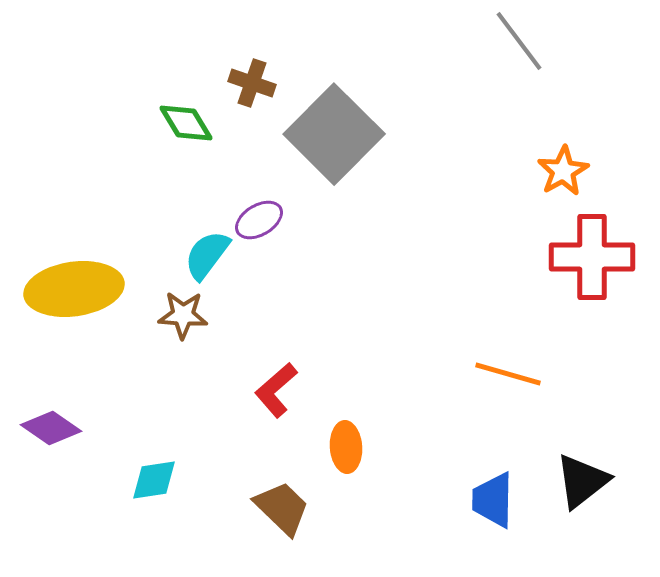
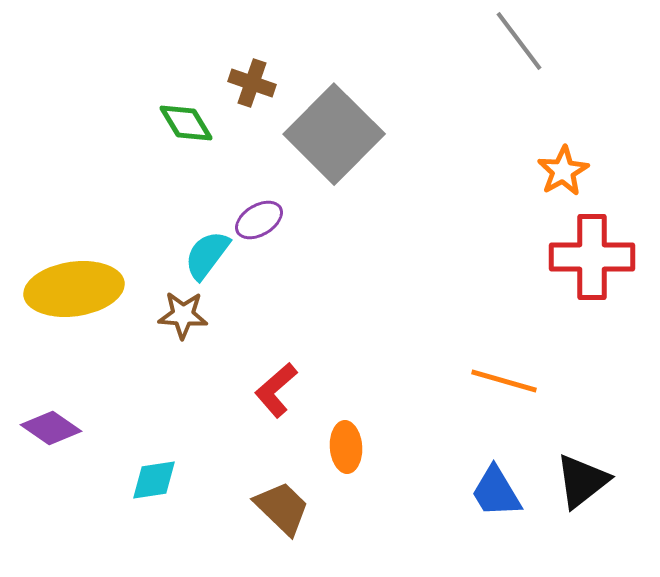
orange line: moved 4 px left, 7 px down
blue trapezoid: moved 3 px right, 8 px up; rotated 32 degrees counterclockwise
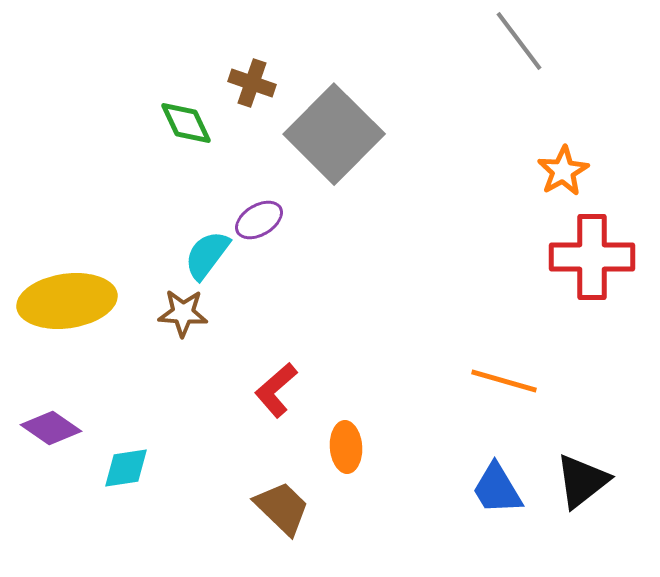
green diamond: rotated 6 degrees clockwise
yellow ellipse: moved 7 px left, 12 px down
brown star: moved 2 px up
cyan diamond: moved 28 px left, 12 px up
blue trapezoid: moved 1 px right, 3 px up
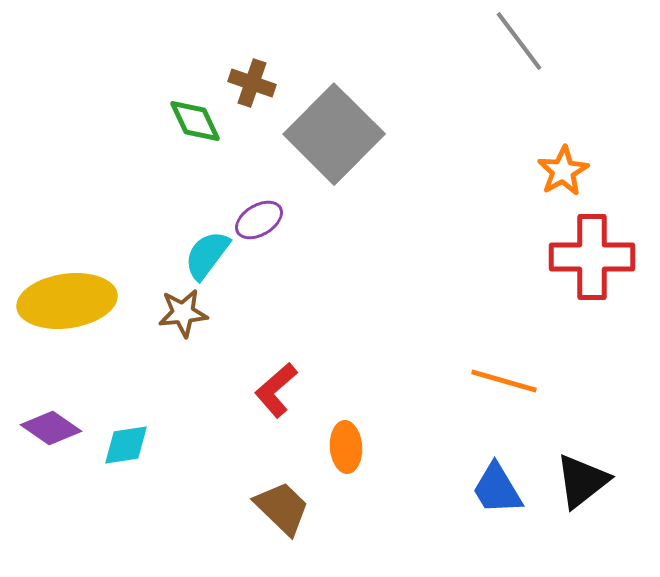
green diamond: moved 9 px right, 2 px up
brown star: rotated 9 degrees counterclockwise
cyan diamond: moved 23 px up
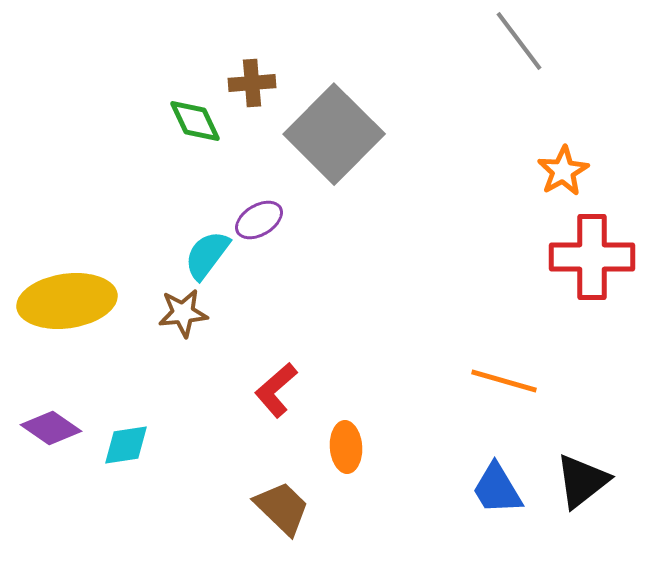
brown cross: rotated 24 degrees counterclockwise
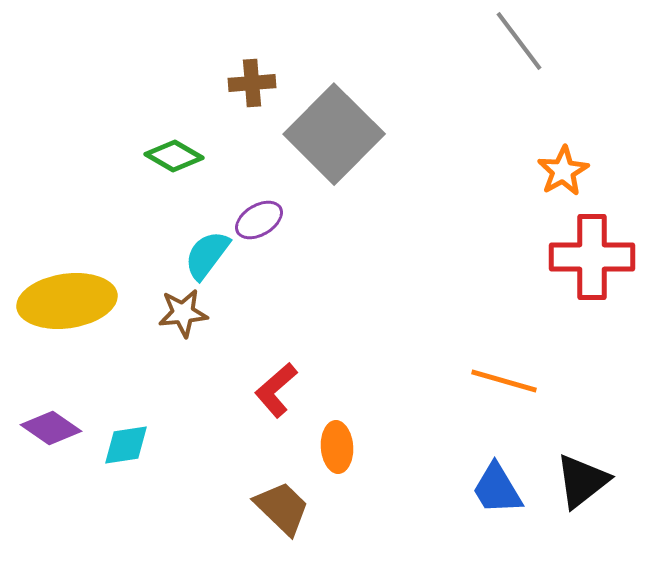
green diamond: moved 21 px left, 35 px down; rotated 34 degrees counterclockwise
orange ellipse: moved 9 px left
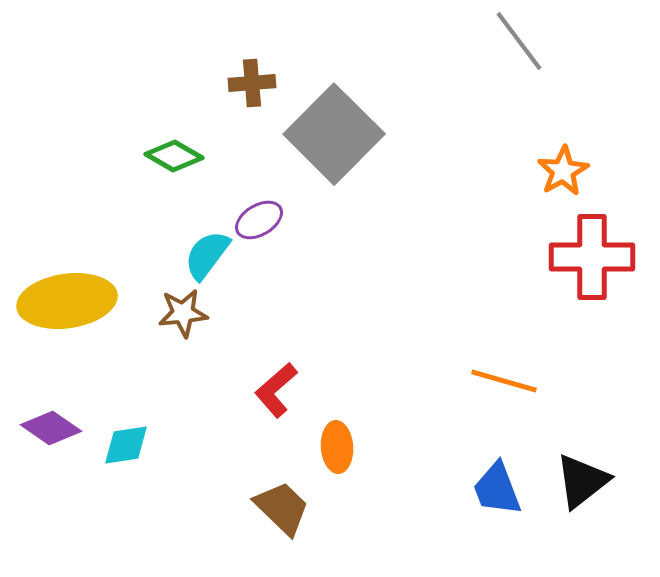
blue trapezoid: rotated 10 degrees clockwise
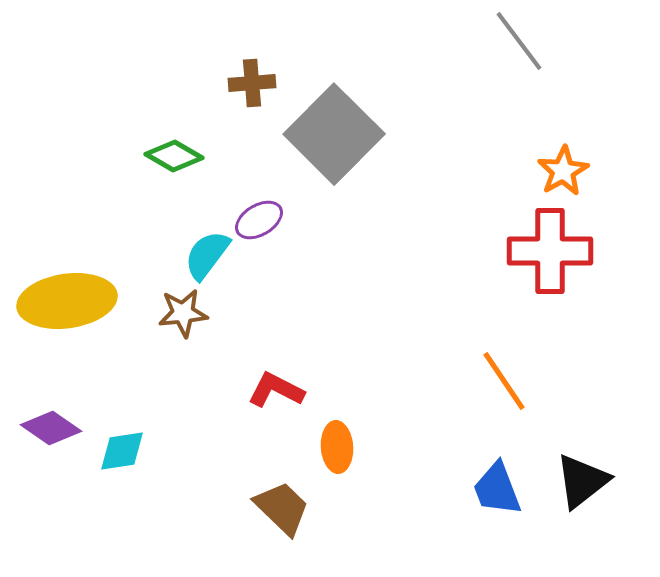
red cross: moved 42 px left, 6 px up
orange line: rotated 40 degrees clockwise
red L-shape: rotated 68 degrees clockwise
cyan diamond: moved 4 px left, 6 px down
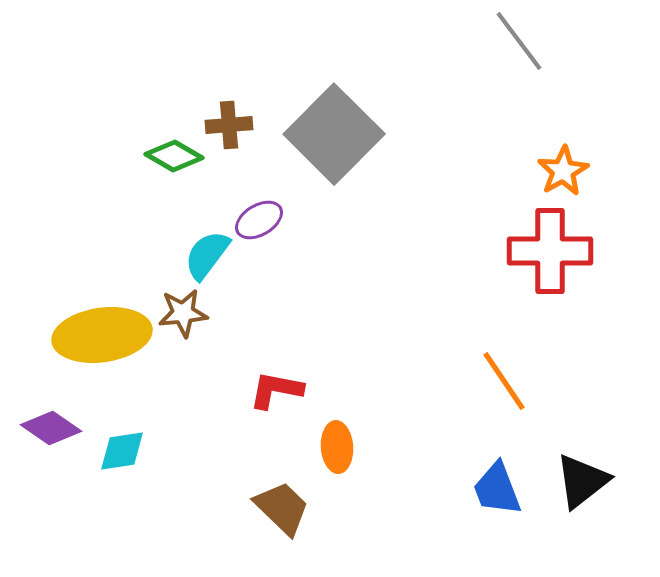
brown cross: moved 23 px left, 42 px down
yellow ellipse: moved 35 px right, 34 px down
red L-shape: rotated 16 degrees counterclockwise
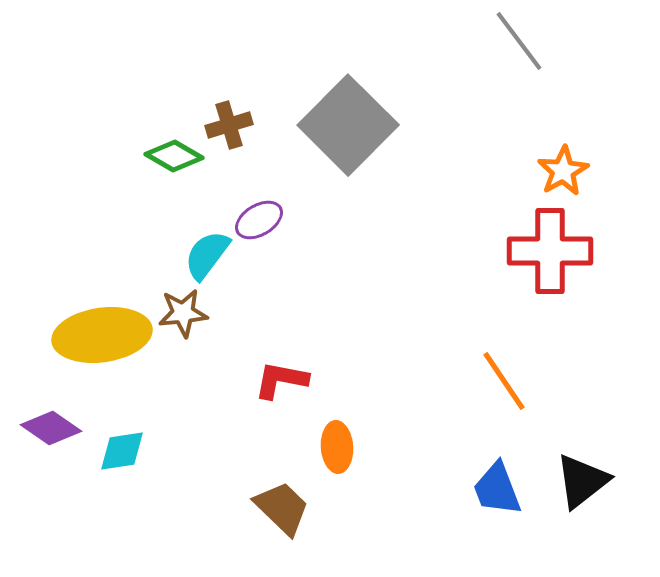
brown cross: rotated 12 degrees counterclockwise
gray square: moved 14 px right, 9 px up
red L-shape: moved 5 px right, 10 px up
